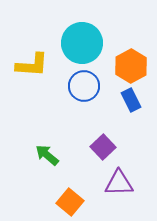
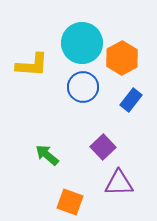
orange hexagon: moved 9 px left, 8 px up
blue circle: moved 1 px left, 1 px down
blue rectangle: rotated 65 degrees clockwise
orange square: rotated 20 degrees counterclockwise
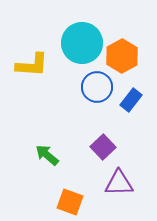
orange hexagon: moved 2 px up
blue circle: moved 14 px right
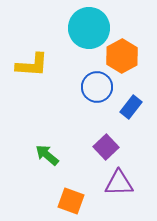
cyan circle: moved 7 px right, 15 px up
blue rectangle: moved 7 px down
purple square: moved 3 px right
orange square: moved 1 px right, 1 px up
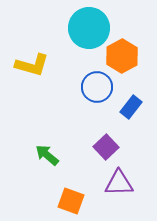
yellow L-shape: rotated 12 degrees clockwise
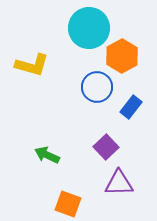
green arrow: rotated 15 degrees counterclockwise
orange square: moved 3 px left, 3 px down
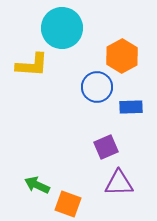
cyan circle: moved 27 px left
yellow L-shape: rotated 12 degrees counterclockwise
blue rectangle: rotated 50 degrees clockwise
purple square: rotated 20 degrees clockwise
green arrow: moved 10 px left, 30 px down
